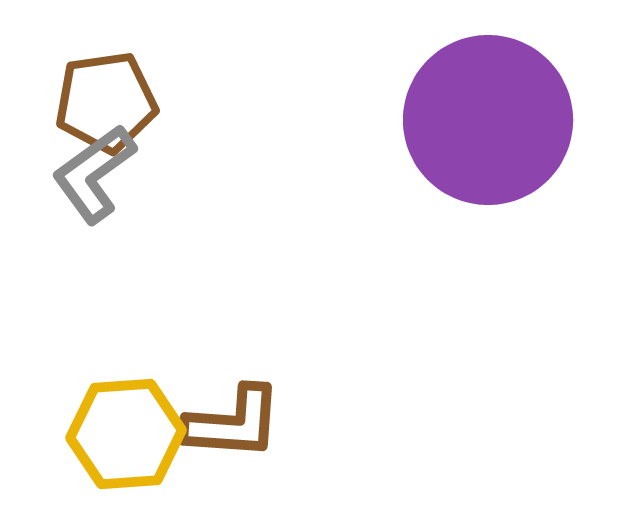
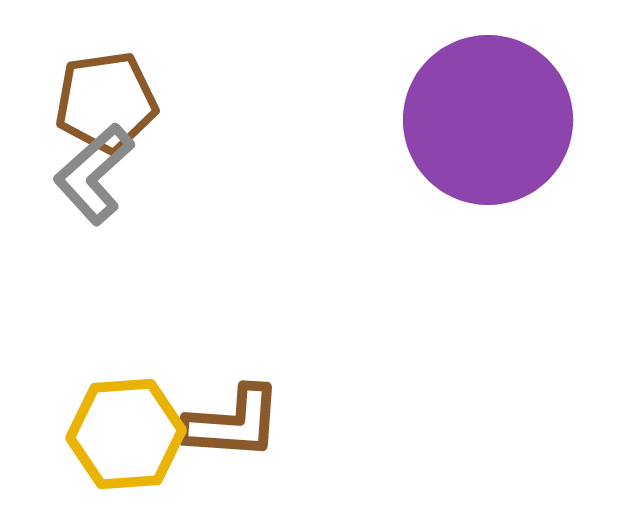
gray L-shape: rotated 6 degrees counterclockwise
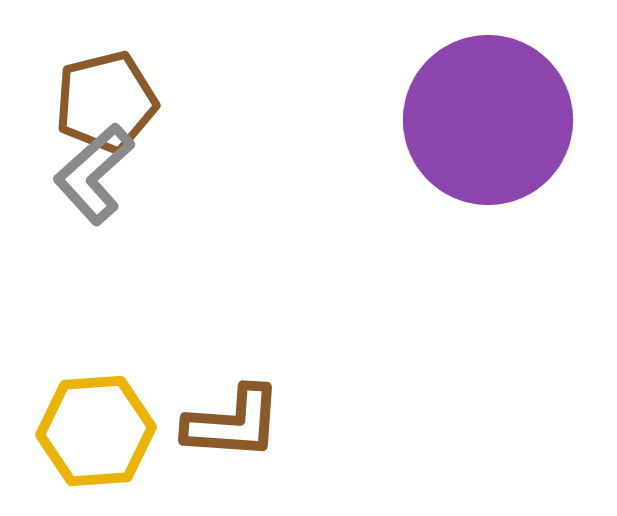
brown pentagon: rotated 6 degrees counterclockwise
yellow hexagon: moved 30 px left, 3 px up
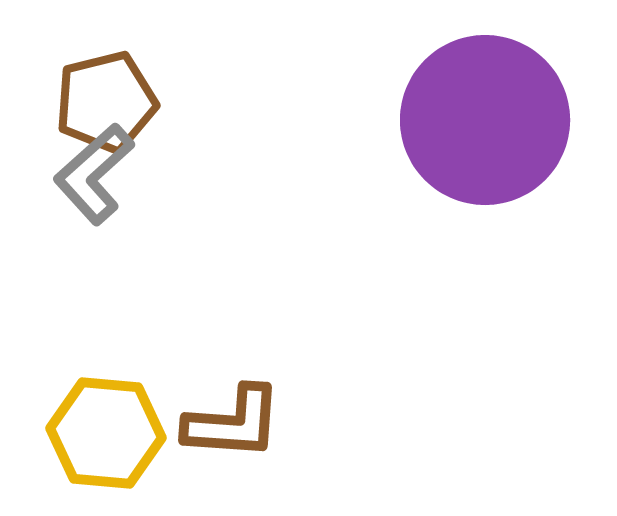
purple circle: moved 3 px left
yellow hexagon: moved 10 px right, 2 px down; rotated 9 degrees clockwise
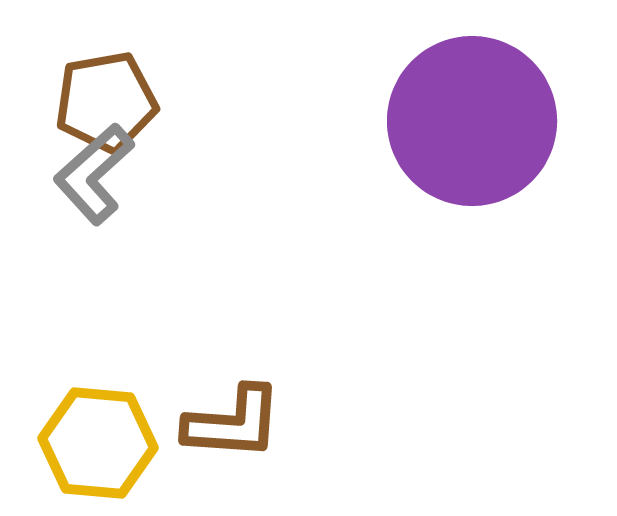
brown pentagon: rotated 4 degrees clockwise
purple circle: moved 13 px left, 1 px down
yellow hexagon: moved 8 px left, 10 px down
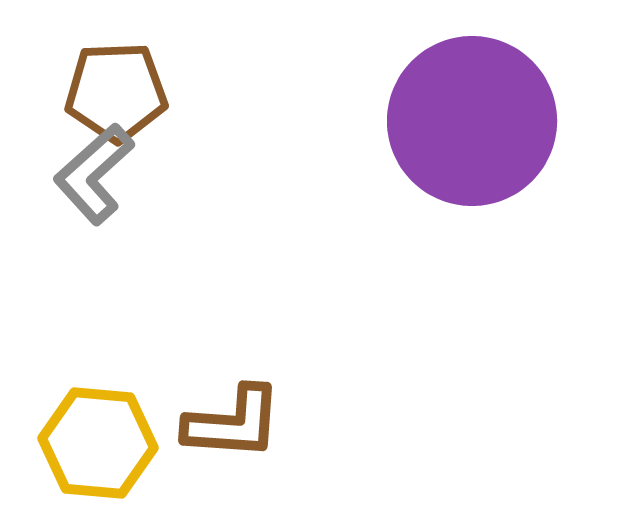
brown pentagon: moved 10 px right, 10 px up; rotated 8 degrees clockwise
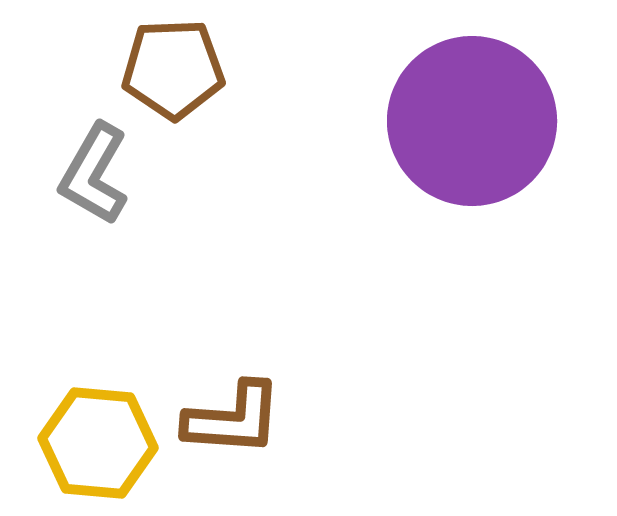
brown pentagon: moved 57 px right, 23 px up
gray L-shape: rotated 18 degrees counterclockwise
brown L-shape: moved 4 px up
